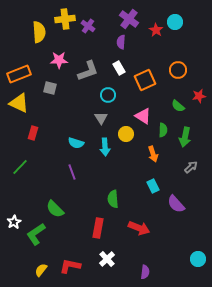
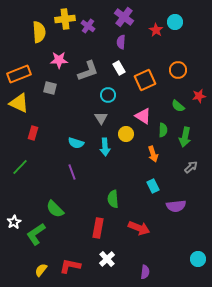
purple cross at (129, 19): moved 5 px left, 2 px up
purple semicircle at (176, 204): moved 2 px down; rotated 54 degrees counterclockwise
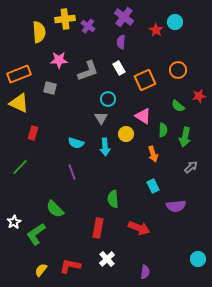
cyan circle at (108, 95): moved 4 px down
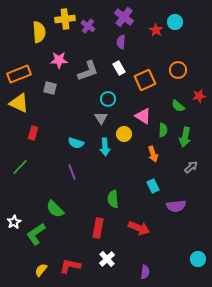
yellow circle at (126, 134): moved 2 px left
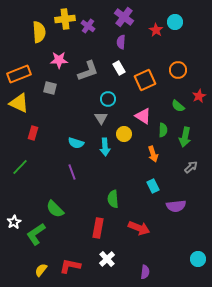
red star at (199, 96): rotated 16 degrees counterclockwise
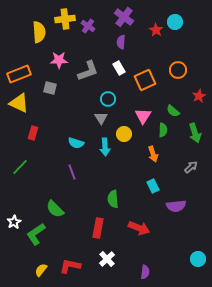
green semicircle at (178, 106): moved 5 px left, 5 px down
pink triangle at (143, 116): rotated 30 degrees clockwise
green arrow at (185, 137): moved 10 px right, 4 px up; rotated 30 degrees counterclockwise
